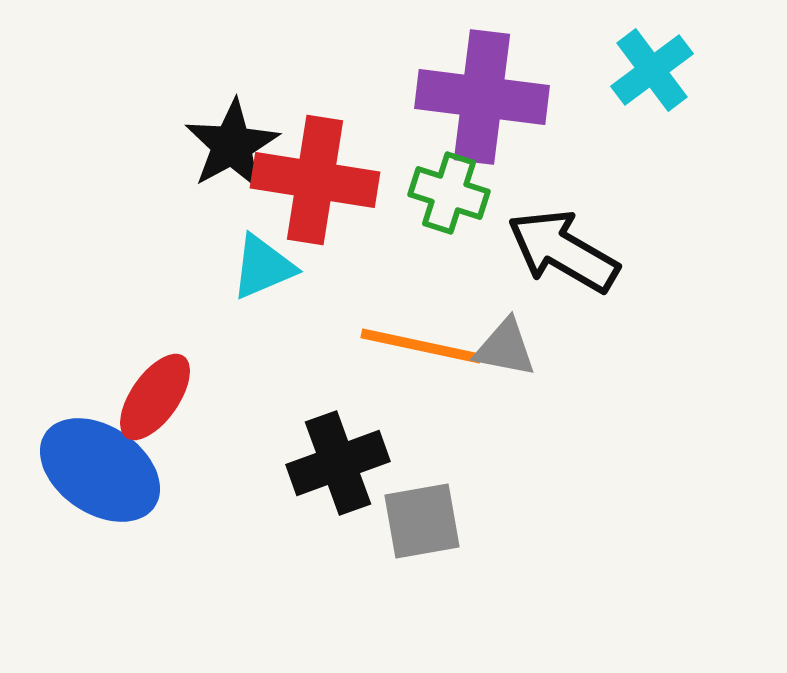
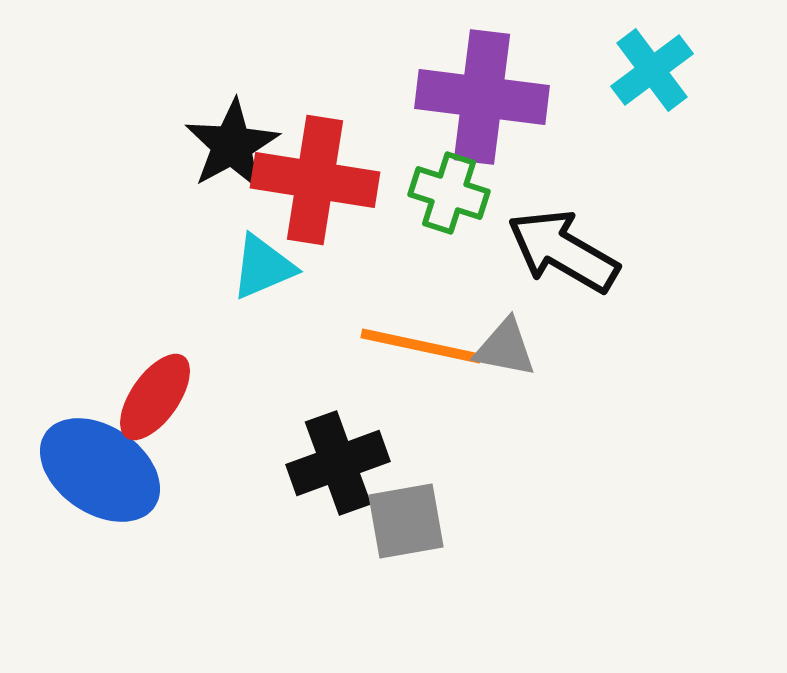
gray square: moved 16 px left
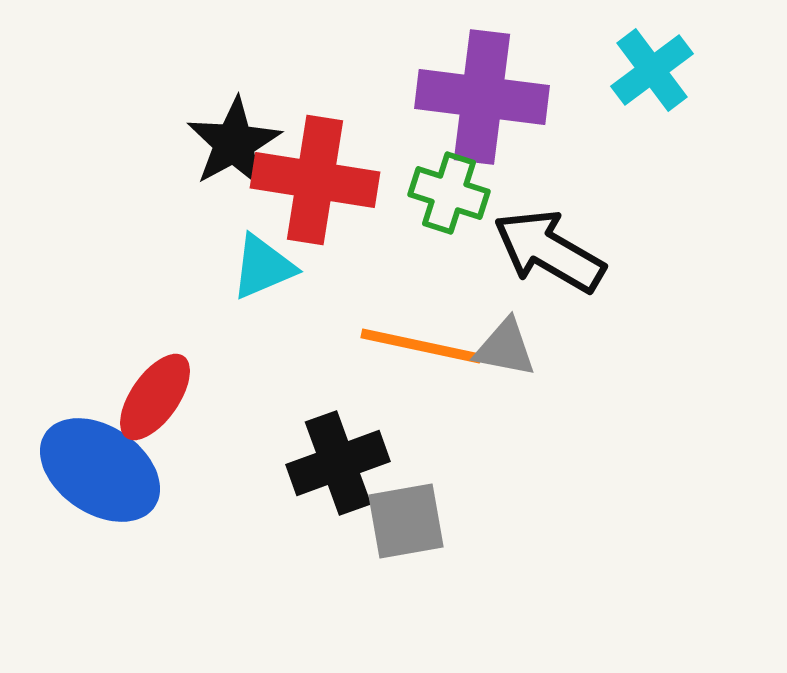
black star: moved 2 px right, 2 px up
black arrow: moved 14 px left
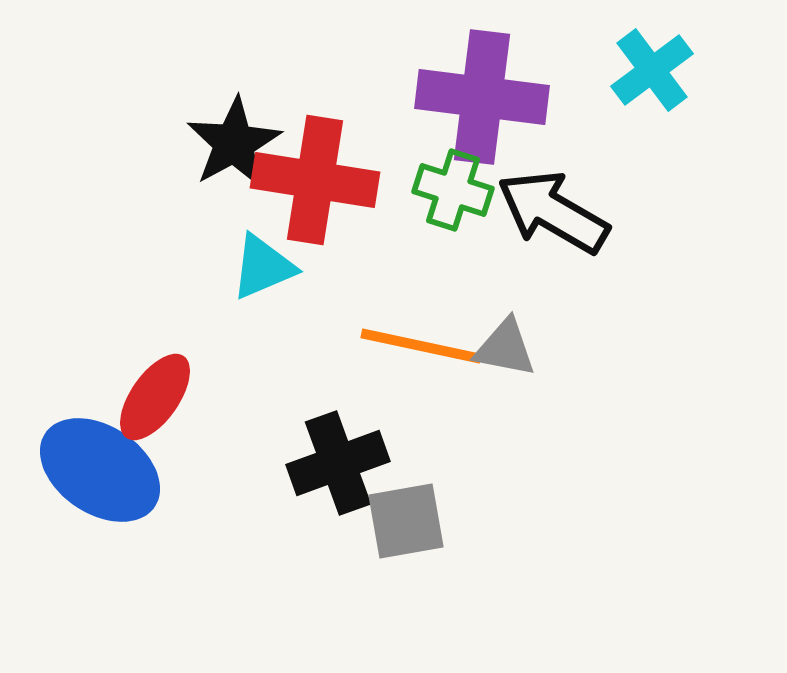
green cross: moved 4 px right, 3 px up
black arrow: moved 4 px right, 39 px up
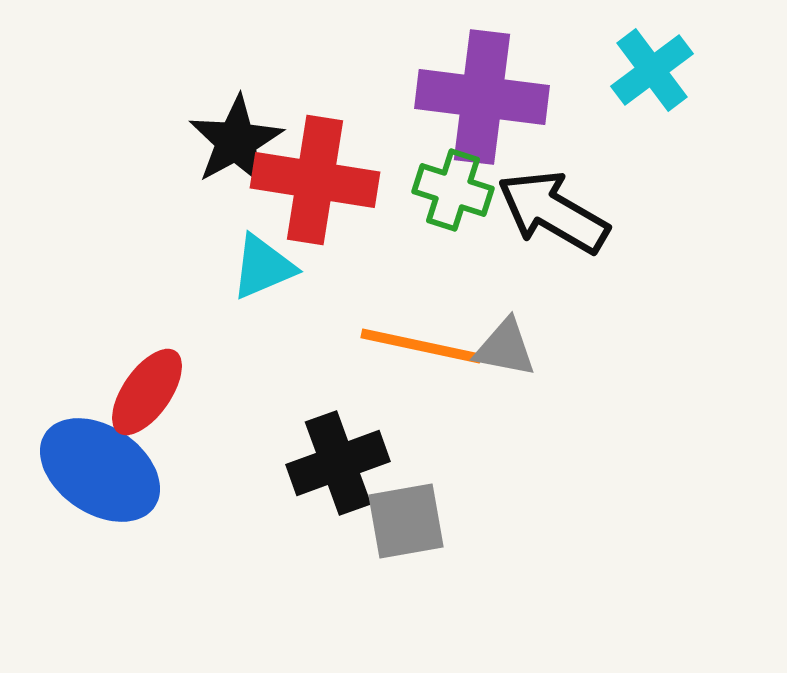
black star: moved 2 px right, 2 px up
red ellipse: moved 8 px left, 5 px up
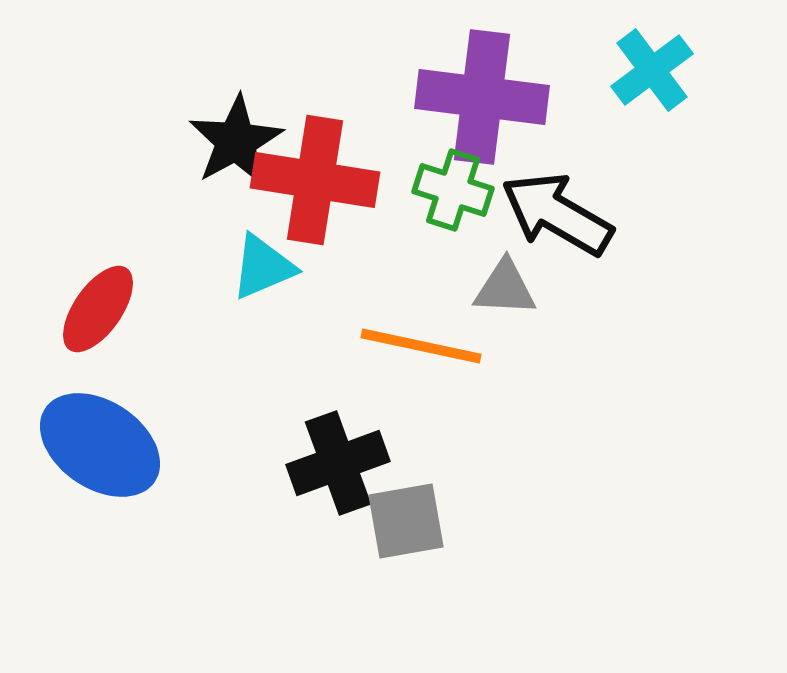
black arrow: moved 4 px right, 2 px down
gray triangle: moved 60 px up; rotated 8 degrees counterclockwise
red ellipse: moved 49 px left, 83 px up
blue ellipse: moved 25 px up
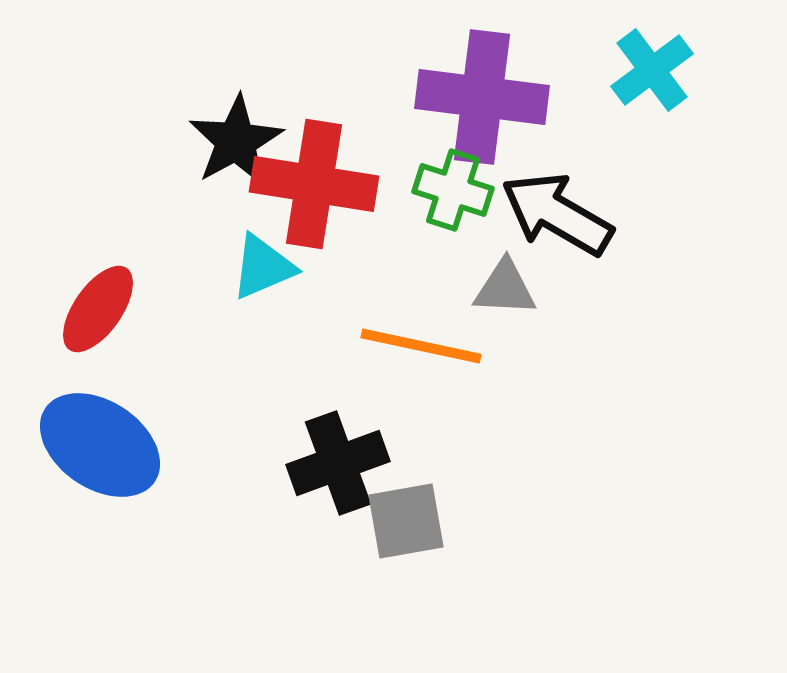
red cross: moved 1 px left, 4 px down
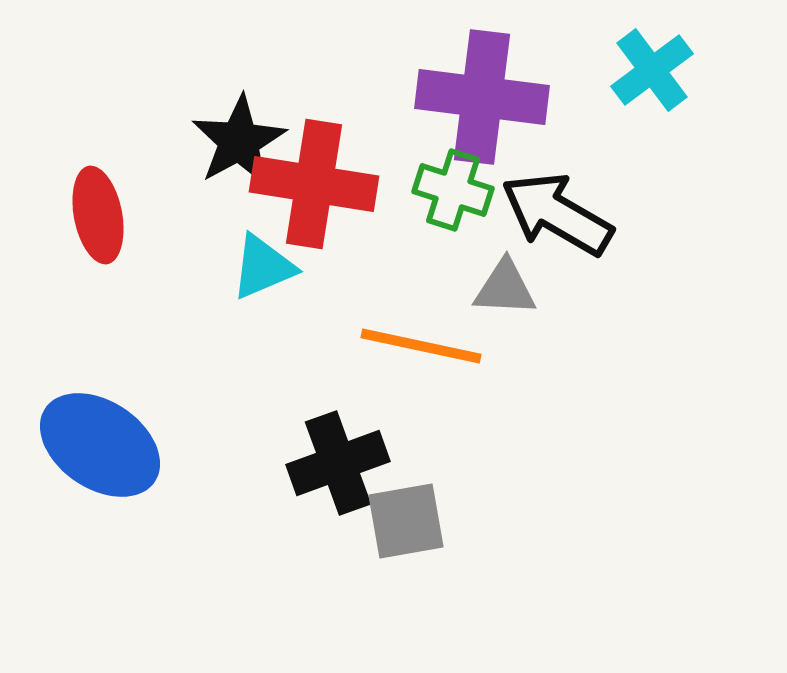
black star: moved 3 px right
red ellipse: moved 94 px up; rotated 46 degrees counterclockwise
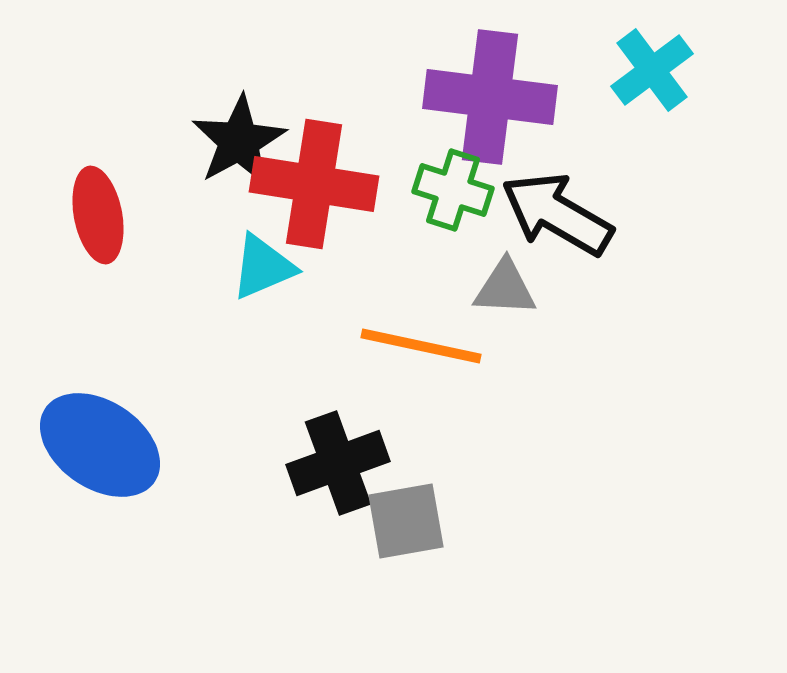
purple cross: moved 8 px right
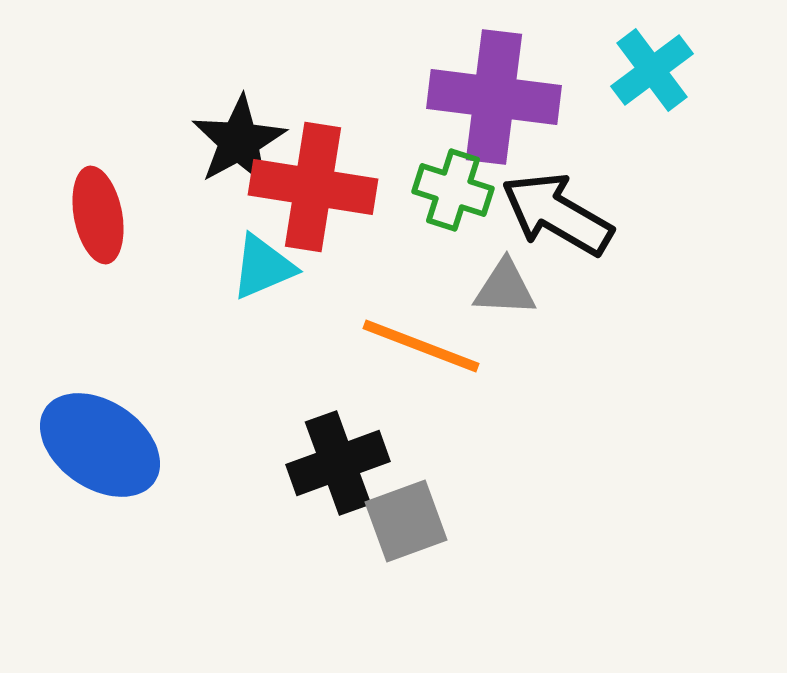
purple cross: moved 4 px right
red cross: moved 1 px left, 3 px down
orange line: rotated 9 degrees clockwise
gray square: rotated 10 degrees counterclockwise
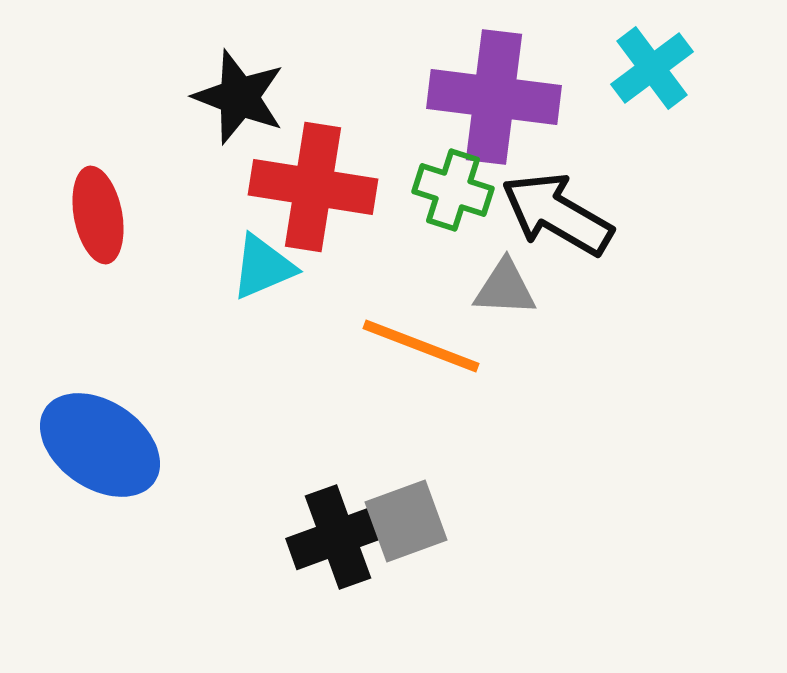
cyan cross: moved 2 px up
black star: moved 44 px up; rotated 22 degrees counterclockwise
black cross: moved 74 px down
